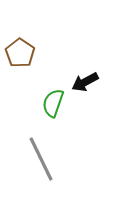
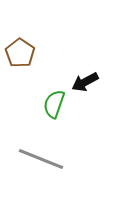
green semicircle: moved 1 px right, 1 px down
gray line: rotated 42 degrees counterclockwise
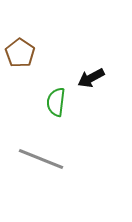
black arrow: moved 6 px right, 4 px up
green semicircle: moved 2 px right, 2 px up; rotated 12 degrees counterclockwise
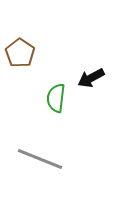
green semicircle: moved 4 px up
gray line: moved 1 px left
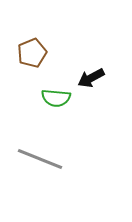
brown pentagon: moved 12 px right; rotated 16 degrees clockwise
green semicircle: rotated 92 degrees counterclockwise
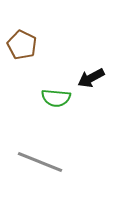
brown pentagon: moved 10 px left, 8 px up; rotated 24 degrees counterclockwise
gray line: moved 3 px down
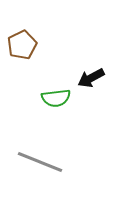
brown pentagon: rotated 20 degrees clockwise
green semicircle: rotated 12 degrees counterclockwise
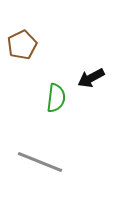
green semicircle: rotated 76 degrees counterclockwise
